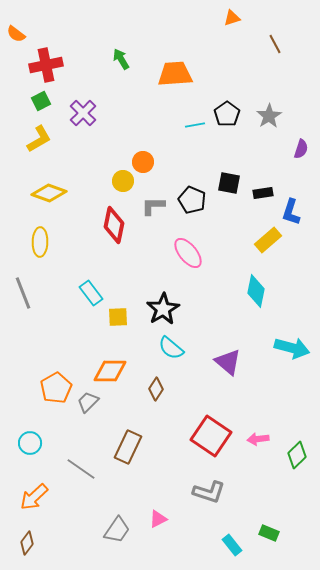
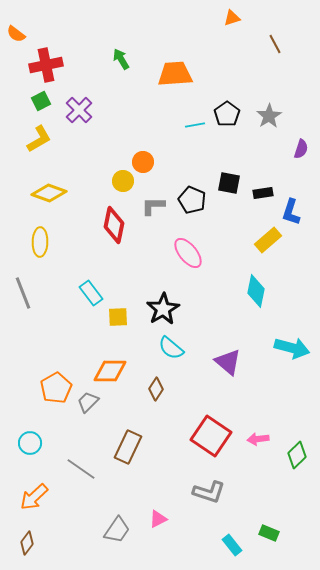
purple cross at (83, 113): moved 4 px left, 3 px up
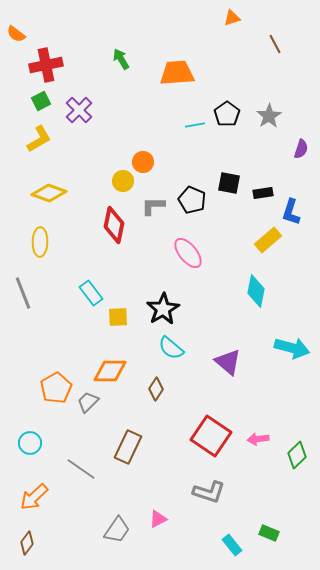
orange trapezoid at (175, 74): moved 2 px right, 1 px up
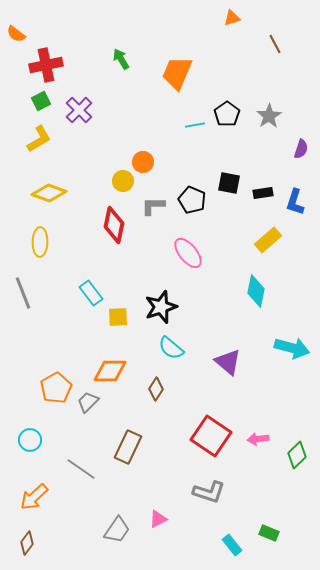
orange trapezoid at (177, 73): rotated 63 degrees counterclockwise
blue L-shape at (291, 212): moved 4 px right, 10 px up
black star at (163, 309): moved 2 px left, 2 px up; rotated 12 degrees clockwise
cyan circle at (30, 443): moved 3 px up
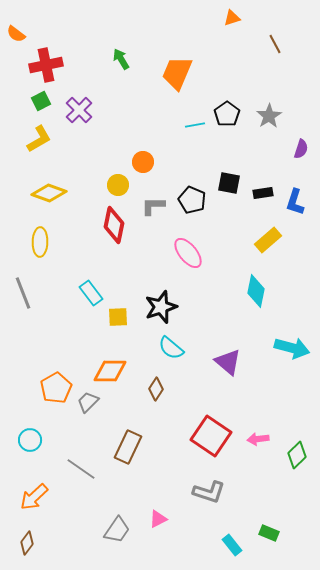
yellow circle at (123, 181): moved 5 px left, 4 px down
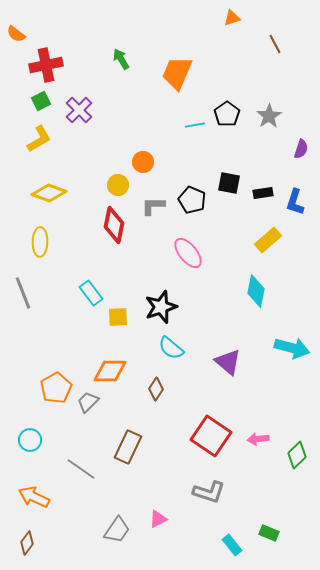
orange arrow at (34, 497): rotated 68 degrees clockwise
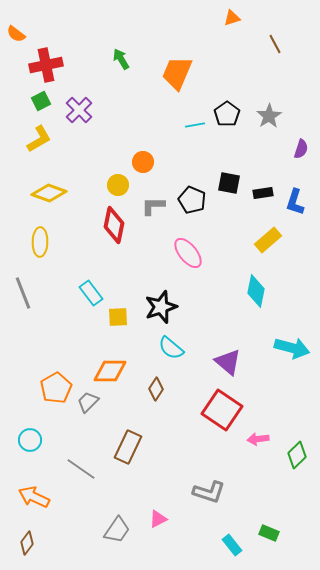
red square at (211, 436): moved 11 px right, 26 px up
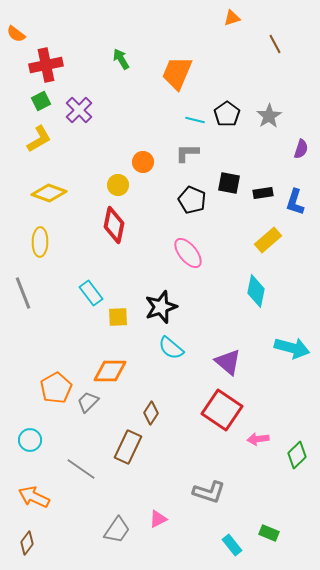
cyan line at (195, 125): moved 5 px up; rotated 24 degrees clockwise
gray L-shape at (153, 206): moved 34 px right, 53 px up
brown diamond at (156, 389): moved 5 px left, 24 px down
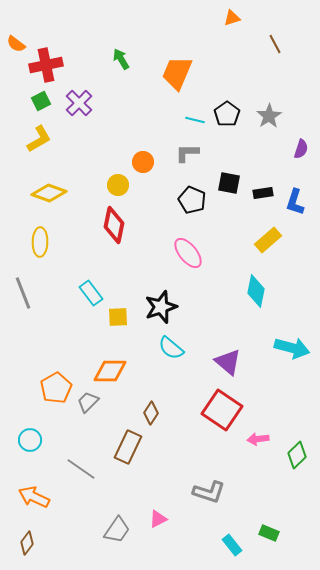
orange semicircle at (16, 34): moved 10 px down
purple cross at (79, 110): moved 7 px up
